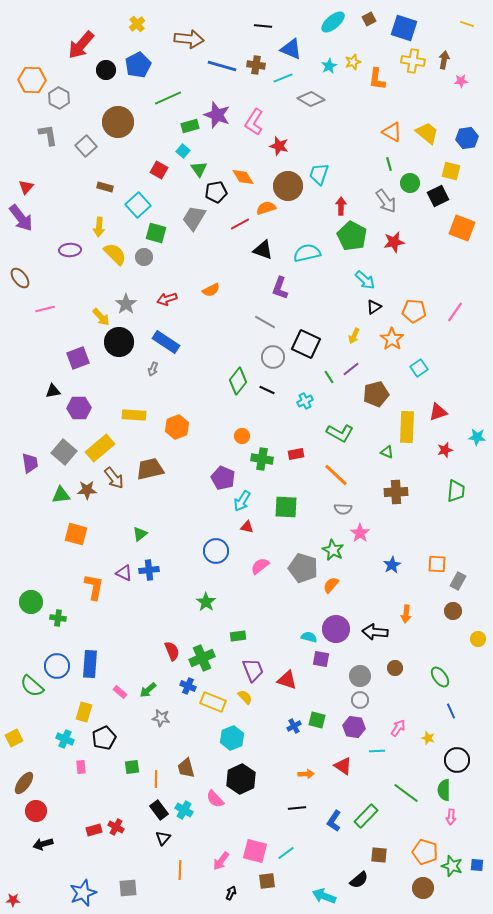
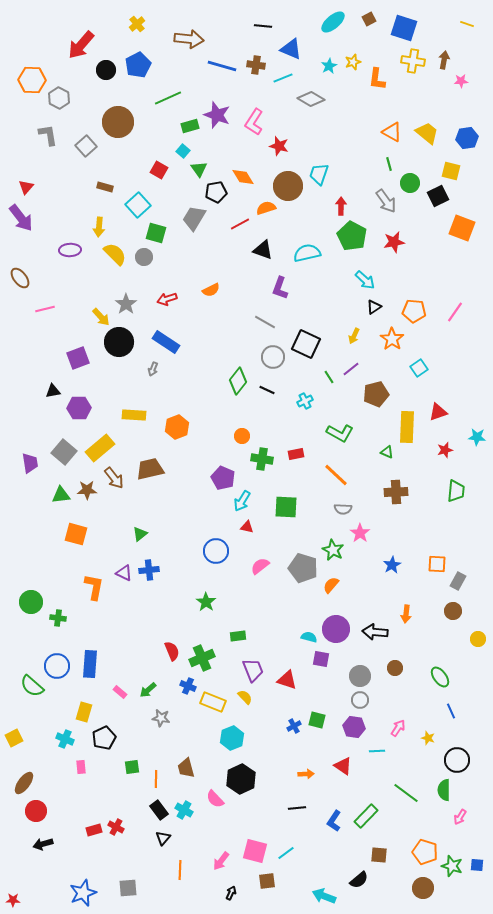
pink arrow at (451, 817): moved 9 px right; rotated 28 degrees clockwise
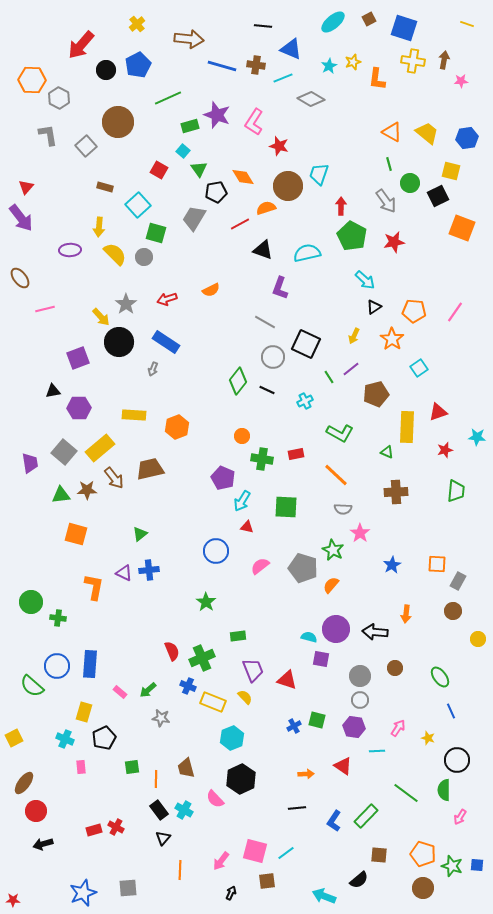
orange pentagon at (425, 852): moved 2 px left, 2 px down
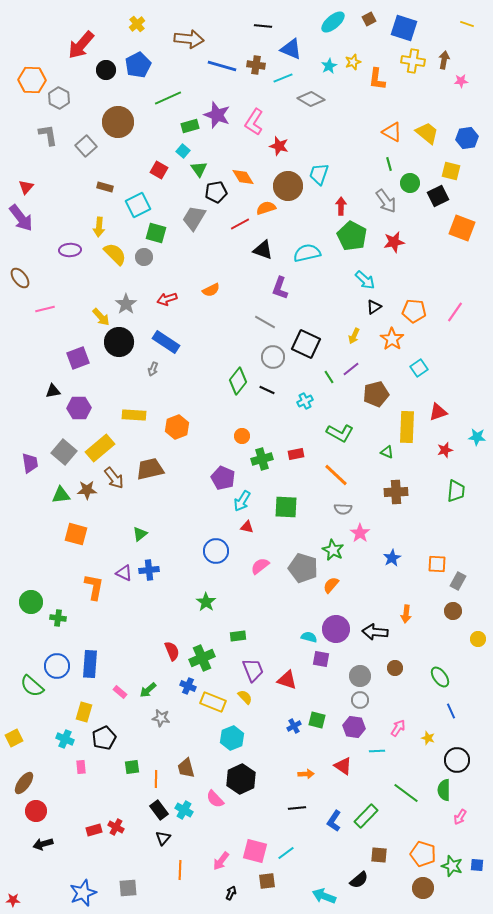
cyan square at (138, 205): rotated 15 degrees clockwise
green cross at (262, 459): rotated 25 degrees counterclockwise
blue star at (392, 565): moved 7 px up
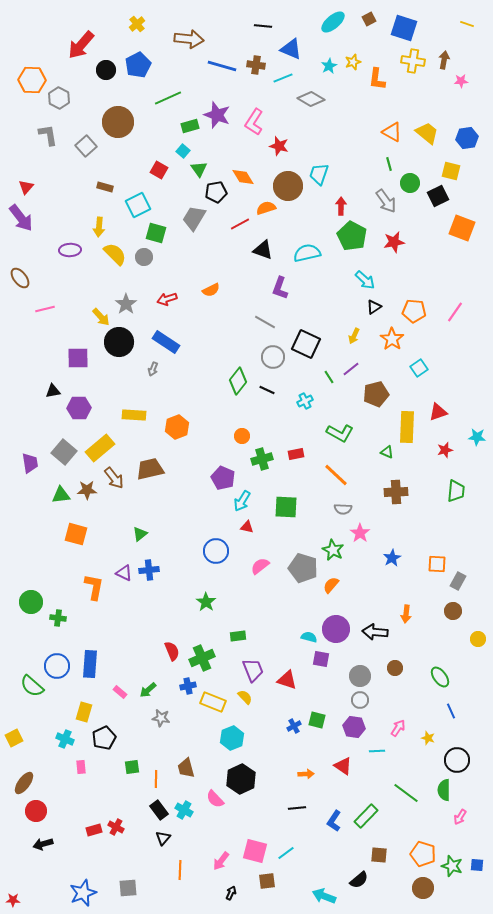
purple square at (78, 358): rotated 20 degrees clockwise
blue cross at (188, 686): rotated 35 degrees counterclockwise
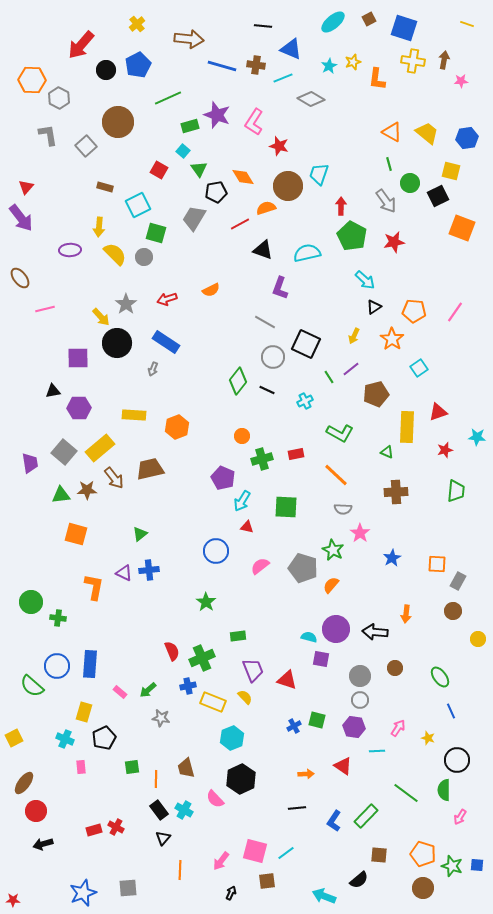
black circle at (119, 342): moved 2 px left, 1 px down
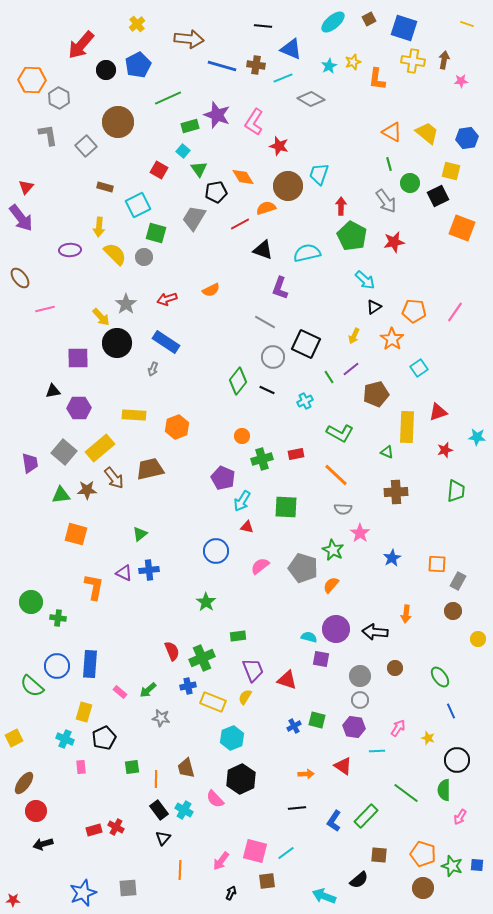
yellow semicircle at (245, 697): rotated 105 degrees counterclockwise
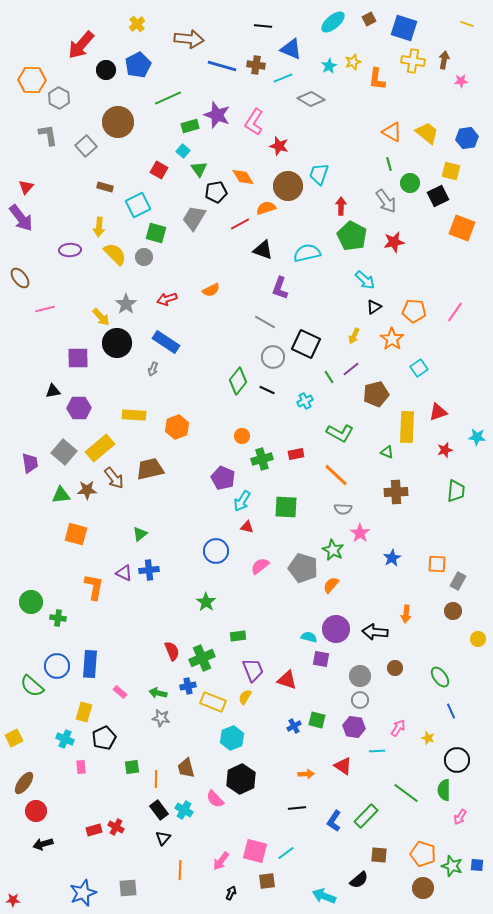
green arrow at (148, 690): moved 10 px right, 3 px down; rotated 54 degrees clockwise
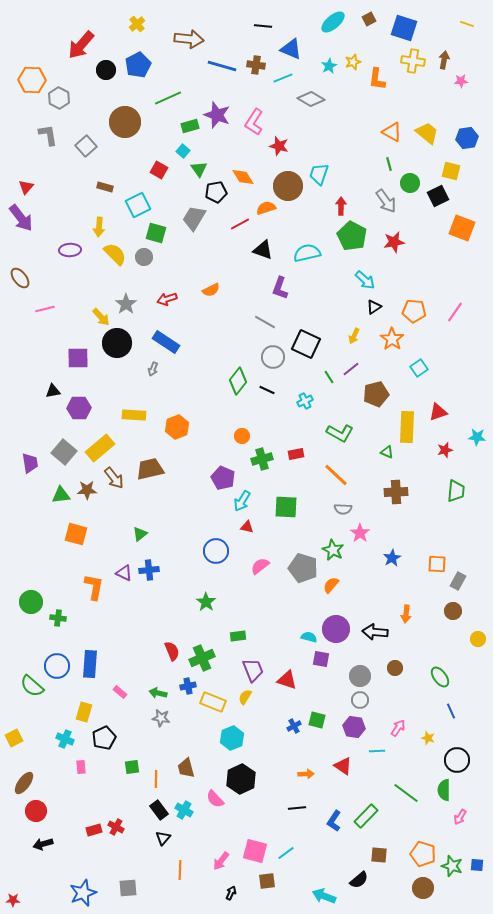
brown circle at (118, 122): moved 7 px right
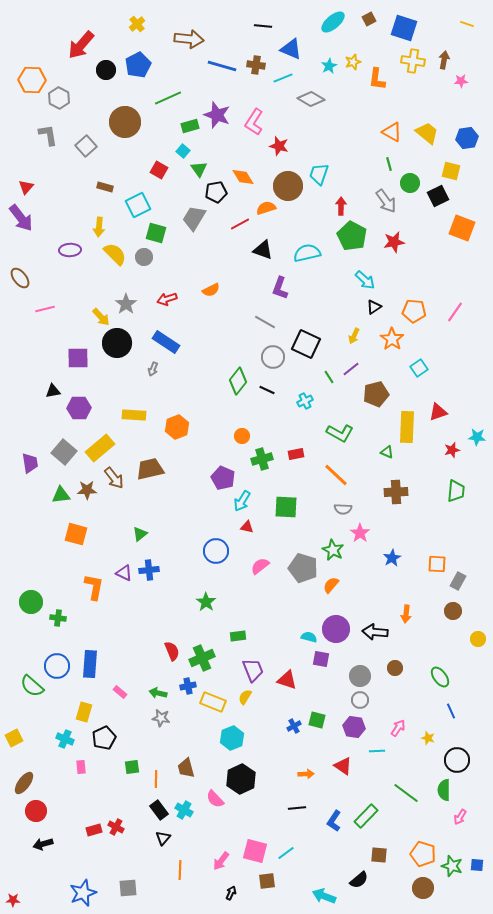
red star at (445, 450): moved 7 px right
